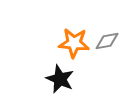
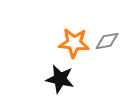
black star: rotated 12 degrees counterclockwise
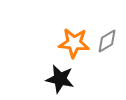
gray diamond: rotated 20 degrees counterclockwise
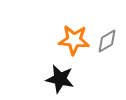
orange star: moved 3 px up
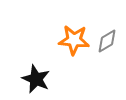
black star: moved 24 px left; rotated 12 degrees clockwise
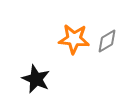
orange star: moved 1 px up
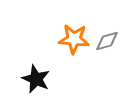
gray diamond: rotated 15 degrees clockwise
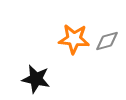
black star: rotated 12 degrees counterclockwise
